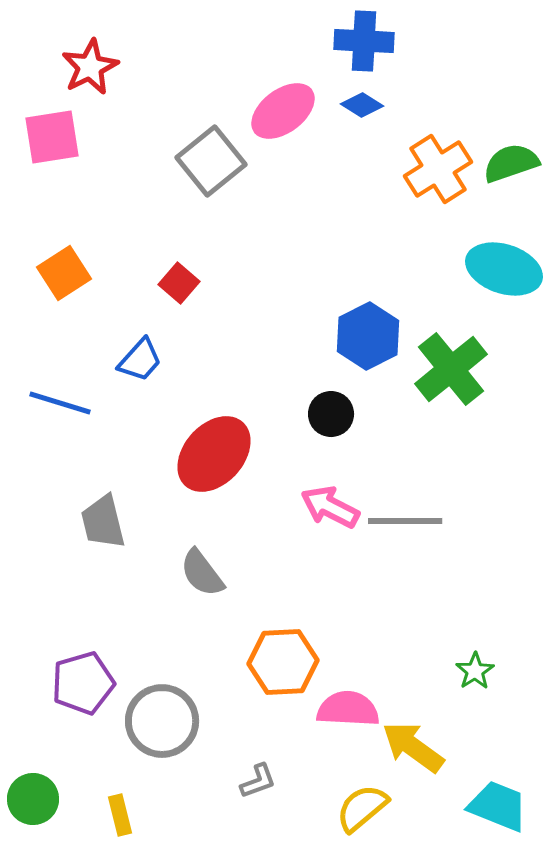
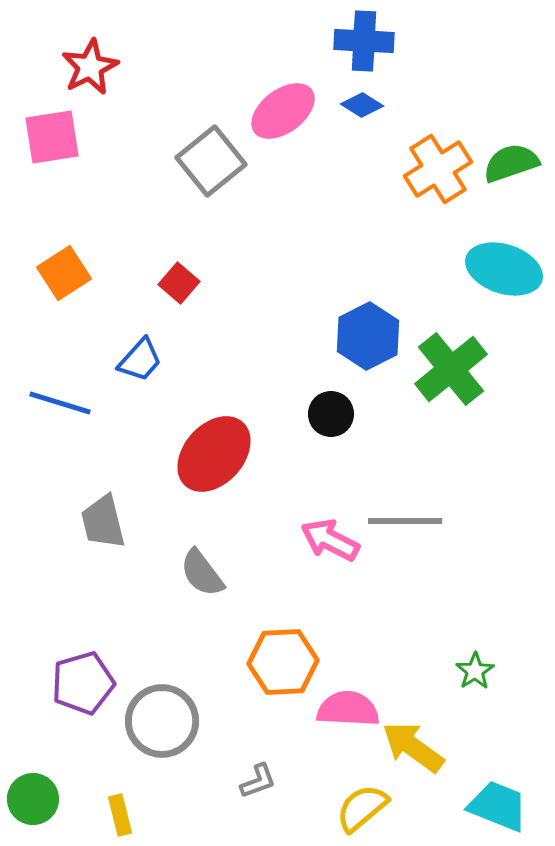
pink arrow: moved 33 px down
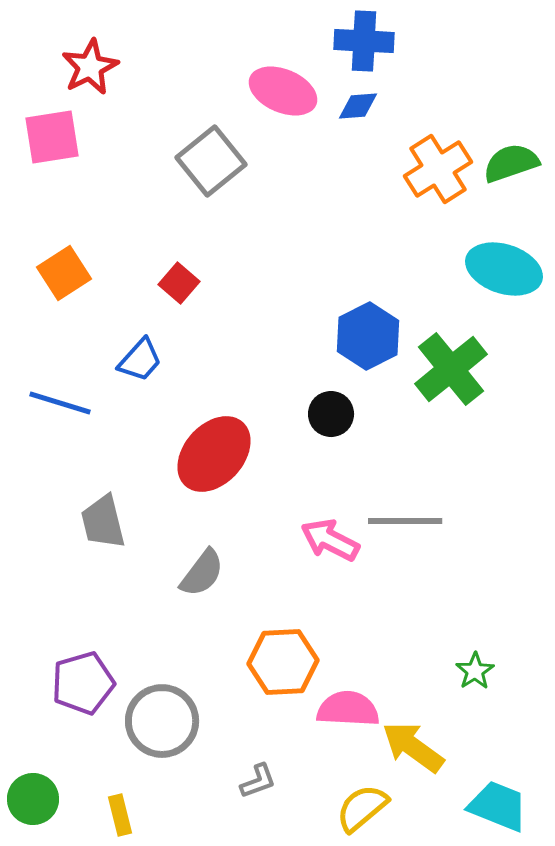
blue diamond: moved 4 px left, 1 px down; rotated 36 degrees counterclockwise
pink ellipse: moved 20 px up; rotated 60 degrees clockwise
gray semicircle: rotated 106 degrees counterclockwise
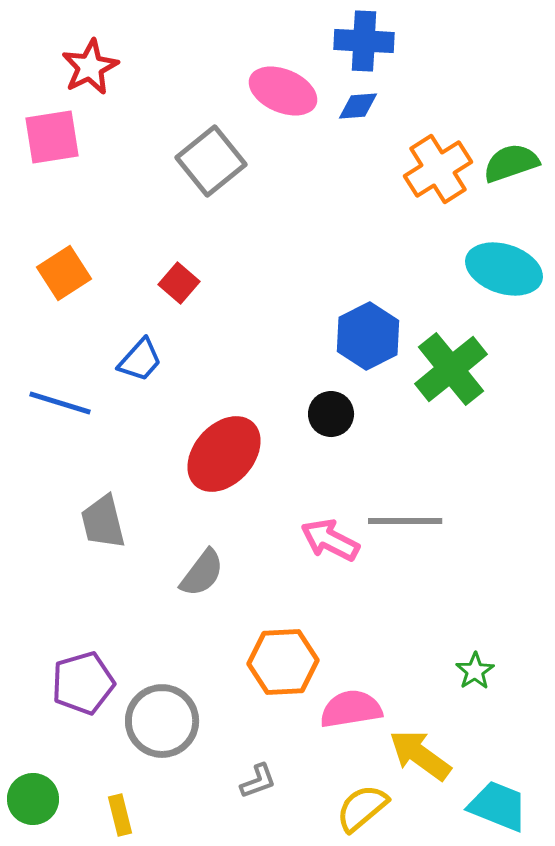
red ellipse: moved 10 px right
pink semicircle: moved 3 px right; rotated 12 degrees counterclockwise
yellow arrow: moved 7 px right, 8 px down
